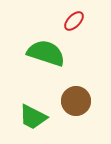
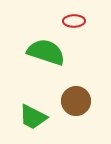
red ellipse: rotated 45 degrees clockwise
green semicircle: moved 1 px up
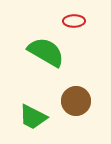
green semicircle: rotated 12 degrees clockwise
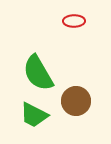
green semicircle: moved 8 px left, 21 px down; rotated 150 degrees counterclockwise
green trapezoid: moved 1 px right, 2 px up
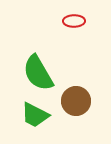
green trapezoid: moved 1 px right
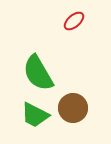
red ellipse: rotated 40 degrees counterclockwise
brown circle: moved 3 px left, 7 px down
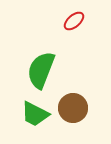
green semicircle: moved 3 px right, 3 px up; rotated 51 degrees clockwise
green trapezoid: moved 1 px up
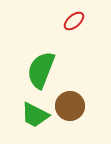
brown circle: moved 3 px left, 2 px up
green trapezoid: moved 1 px down
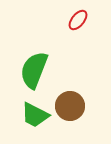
red ellipse: moved 4 px right, 1 px up; rotated 10 degrees counterclockwise
green semicircle: moved 7 px left
